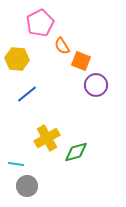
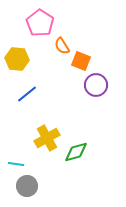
pink pentagon: rotated 12 degrees counterclockwise
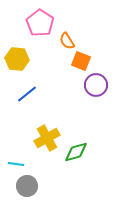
orange semicircle: moved 5 px right, 5 px up
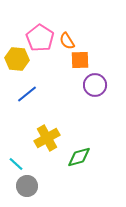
pink pentagon: moved 15 px down
orange square: moved 1 px left, 1 px up; rotated 24 degrees counterclockwise
purple circle: moved 1 px left
green diamond: moved 3 px right, 5 px down
cyan line: rotated 35 degrees clockwise
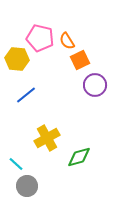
pink pentagon: rotated 20 degrees counterclockwise
orange square: rotated 24 degrees counterclockwise
blue line: moved 1 px left, 1 px down
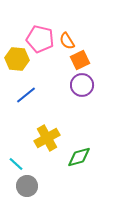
pink pentagon: moved 1 px down
purple circle: moved 13 px left
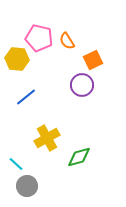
pink pentagon: moved 1 px left, 1 px up
orange square: moved 13 px right
blue line: moved 2 px down
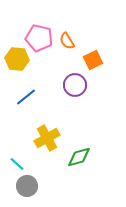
purple circle: moved 7 px left
cyan line: moved 1 px right
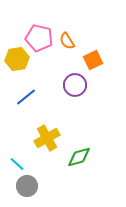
yellow hexagon: rotated 15 degrees counterclockwise
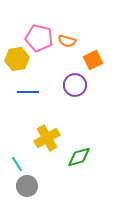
orange semicircle: rotated 42 degrees counterclockwise
blue line: moved 2 px right, 5 px up; rotated 40 degrees clockwise
cyan line: rotated 14 degrees clockwise
